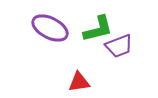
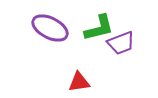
green L-shape: moved 1 px right, 1 px up
purple trapezoid: moved 2 px right, 3 px up
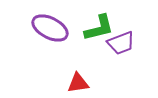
red triangle: moved 1 px left, 1 px down
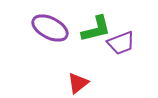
green L-shape: moved 3 px left, 1 px down
red triangle: rotated 30 degrees counterclockwise
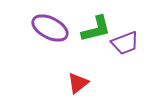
purple trapezoid: moved 4 px right
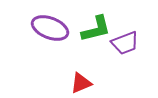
purple ellipse: rotated 6 degrees counterclockwise
red triangle: moved 3 px right; rotated 15 degrees clockwise
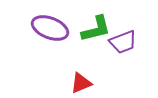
purple trapezoid: moved 2 px left, 1 px up
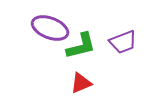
green L-shape: moved 15 px left, 17 px down
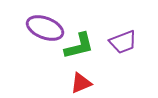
purple ellipse: moved 5 px left
green L-shape: moved 2 px left
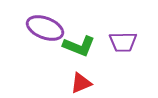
purple trapezoid: rotated 20 degrees clockwise
green L-shape: rotated 36 degrees clockwise
